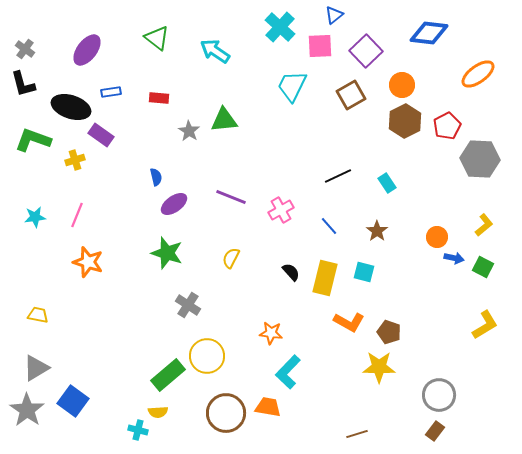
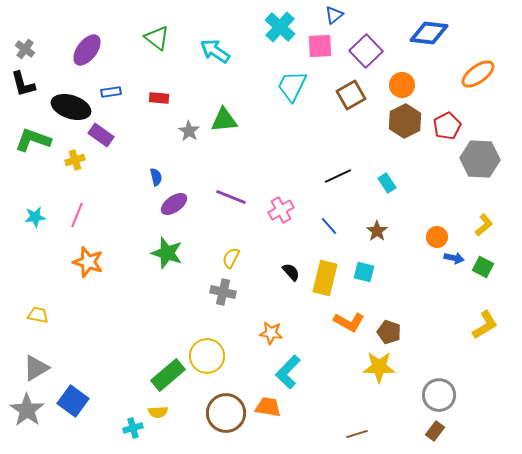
gray cross at (188, 305): moved 35 px right, 13 px up; rotated 20 degrees counterclockwise
cyan cross at (138, 430): moved 5 px left, 2 px up; rotated 30 degrees counterclockwise
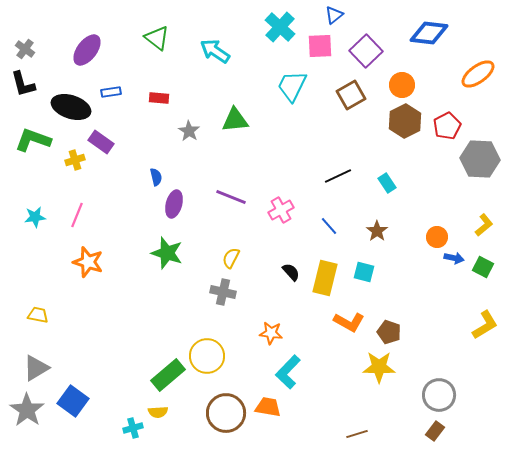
green triangle at (224, 120): moved 11 px right
purple rectangle at (101, 135): moved 7 px down
purple ellipse at (174, 204): rotated 40 degrees counterclockwise
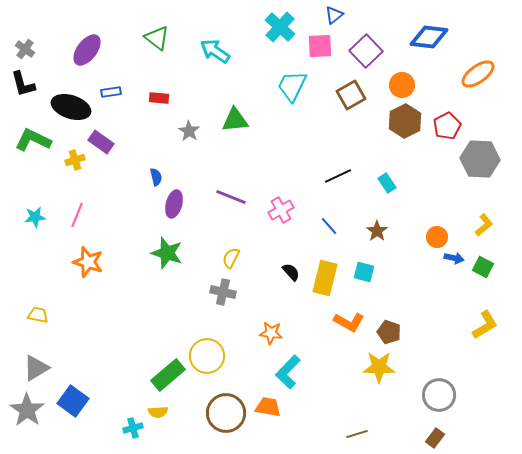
blue diamond at (429, 33): moved 4 px down
green L-shape at (33, 140): rotated 6 degrees clockwise
brown rectangle at (435, 431): moved 7 px down
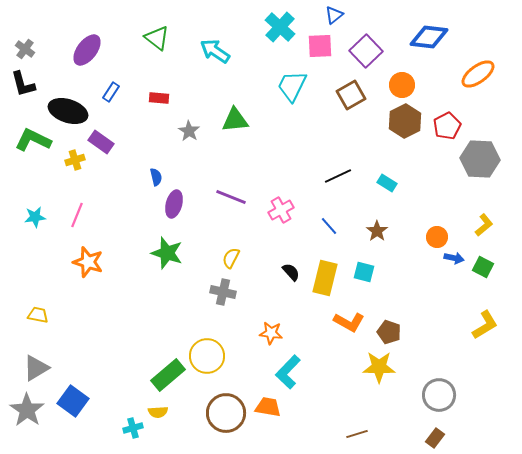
blue rectangle at (111, 92): rotated 48 degrees counterclockwise
black ellipse at (71, 107): moved 3 px left, 4 px down
cyan rectangle at (387, 183): rotated 24 degrees counterclockwise
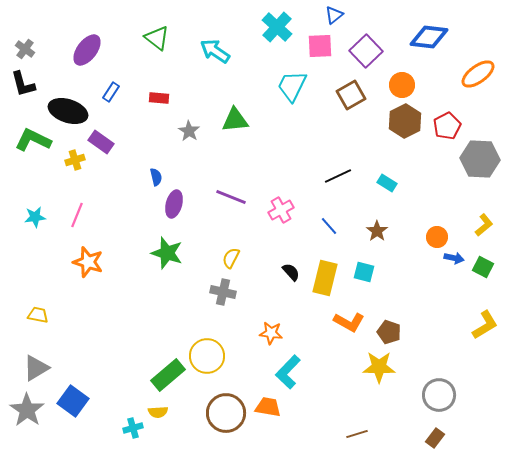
cyan cross at (280, 27): moved 3 px left
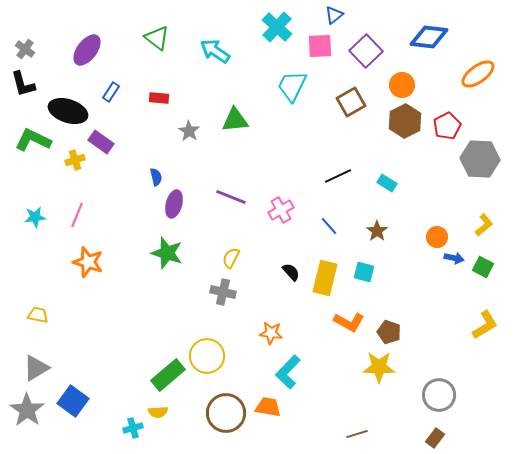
brown square at (351, 95): moved 7 px down
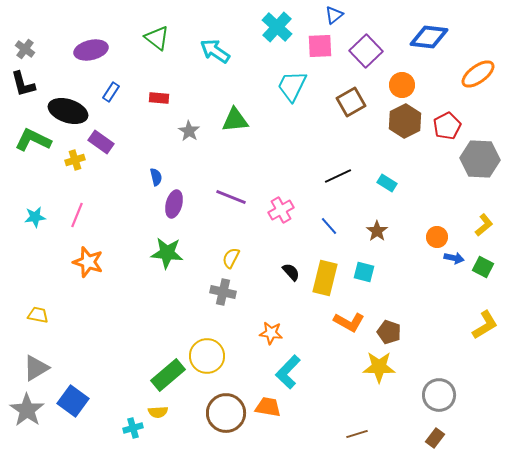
purple ellipse at (87, 50): moved 4 px right; rotated 40 degrees clockwise
green star at (167, 253): rotated 12 degrees counterclockwise
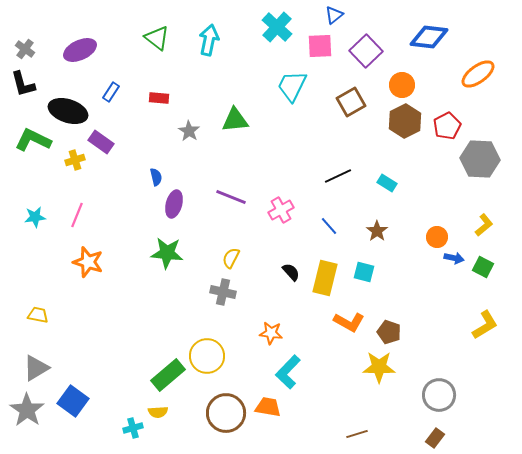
purple ellipse at (91, 50): moved 11 px left; rotated 12 degrees counterclockwise
cyan arrow at (215, 51): moved 6 px left, 11 px up; rotated 68 degrees clockwise
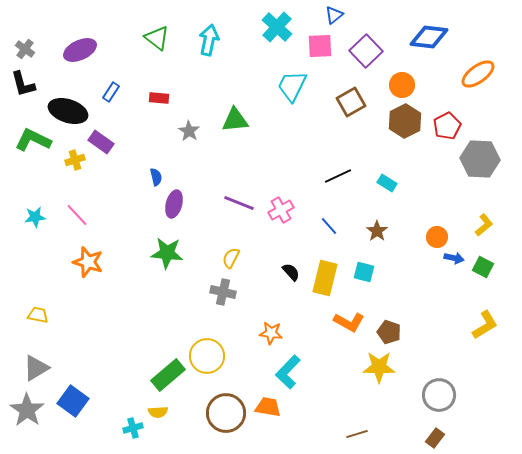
purple line at (231, 197): moved 8 px right, 6 px down
pink line at (77, 215): rotated 65 degrees counterclockwise
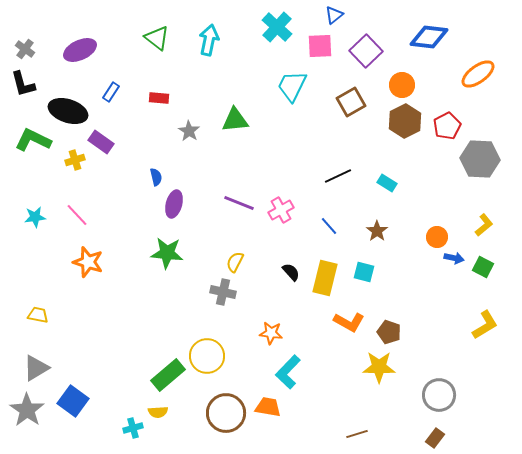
yellow semicircle at (231, 258): moved 4 px right, 4 px down
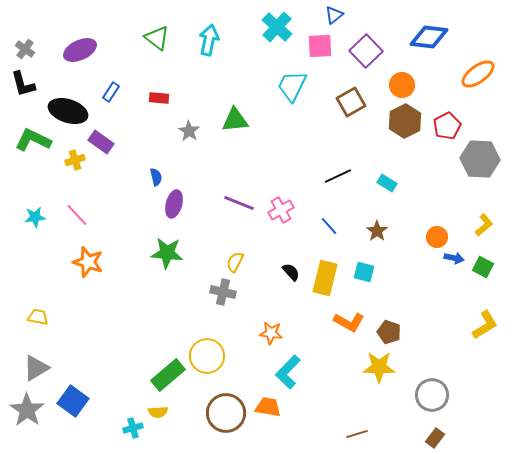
yellow trapezoid at (38, 315): moved 2 px down
gray circle at (439, 395): moved 7 px left
